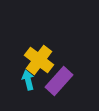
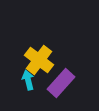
purple rectangle: moved 2 px right, 2 px down
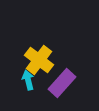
purple rectangle: moved 1 px right
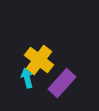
cyan arrow: moved 1 px left, 2 px up
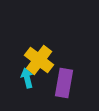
purple rectangle: moved 2 px right; rotated 32 degrees counterclockwise
